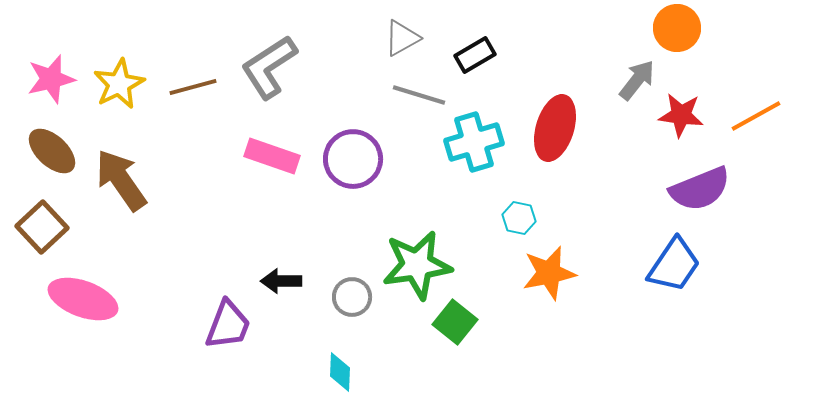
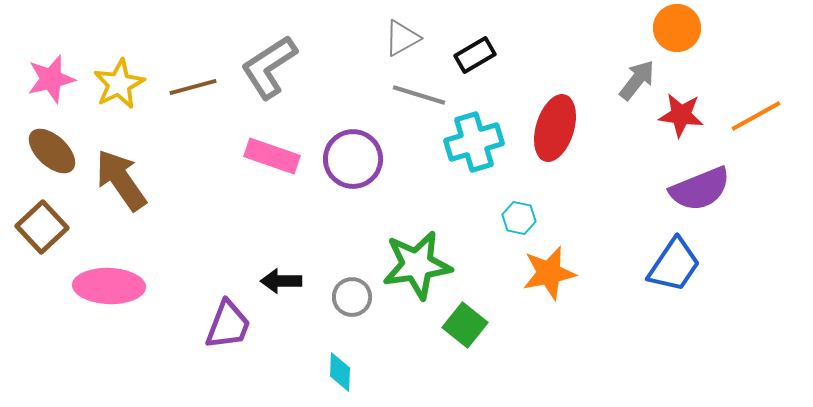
pink ellipse: moved 26 px right, 13 px up; rotated 18 degrees counterclockwise
green square: moved 10 px right, 3 px down
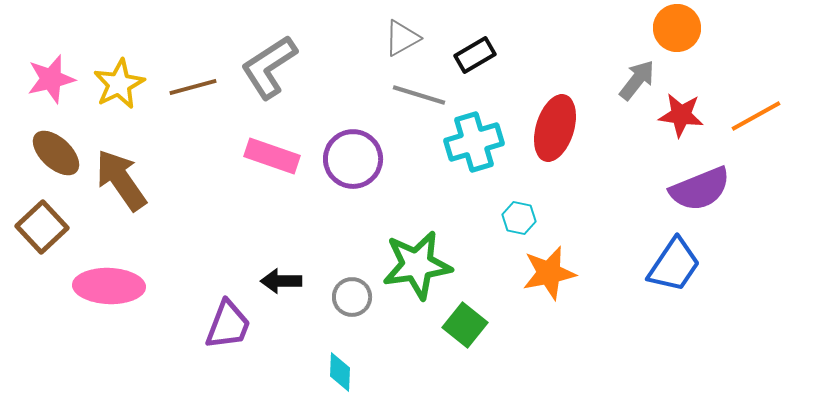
brown ellipse: moved 4 px right, 2 px down
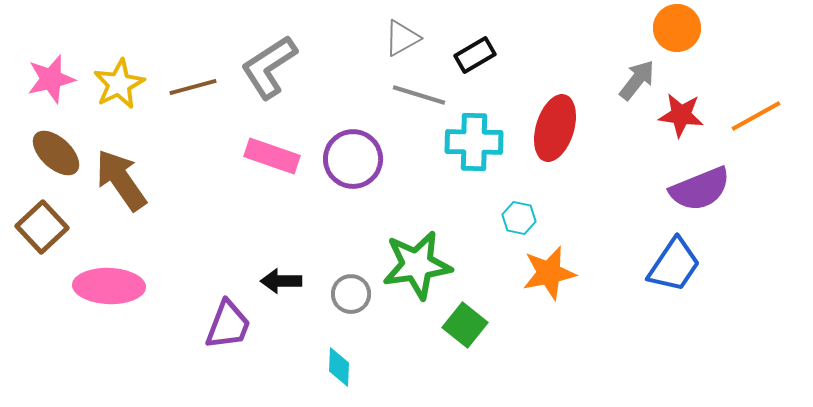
cyan cross: rotated 18 degrees clockwise
gray circle: moved 1 px left, 3 px up
cyan diamond: moved 1 px left, 5 px up
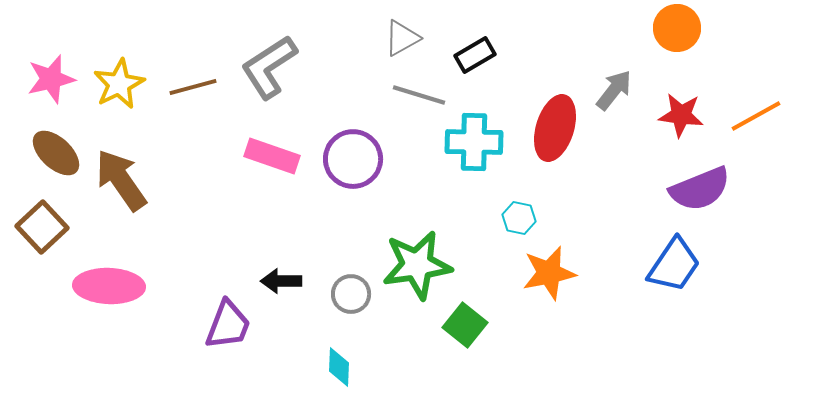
gray arrow: moved 23 px left, 10 px down
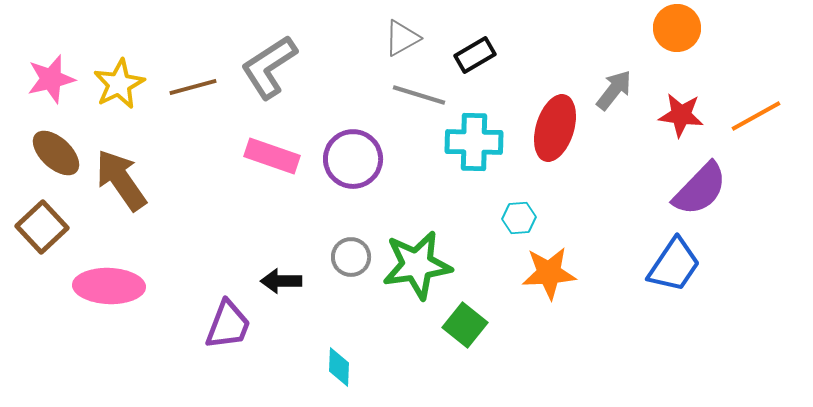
purple semicircle: rotated 24 degrees counterclockwise
cyan hexagon: rotated 16 degrees counterclockwise
orange star: rotated 8 degrees clockwise
gray circle: moved 37 px up
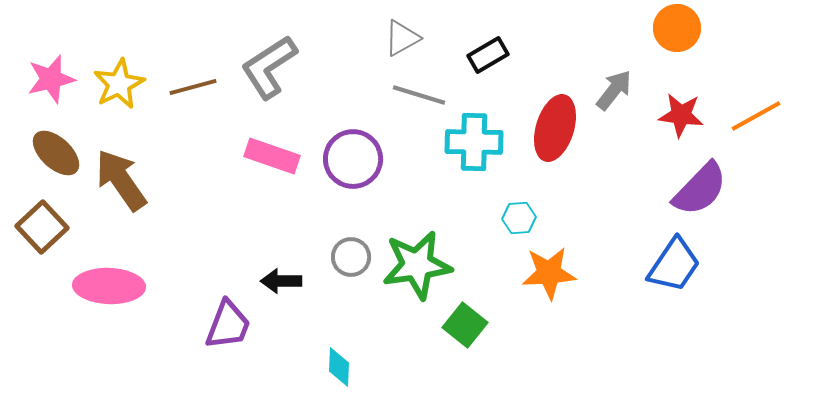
black rectangle: moved 13 px right
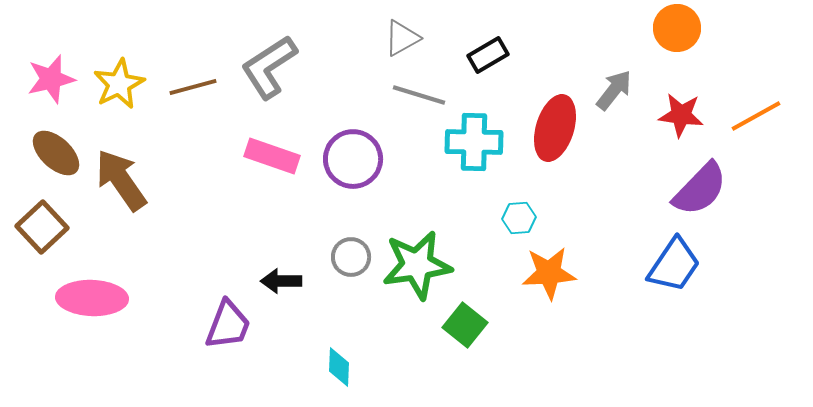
pink ellipse: moved 17 px left, 12 px down
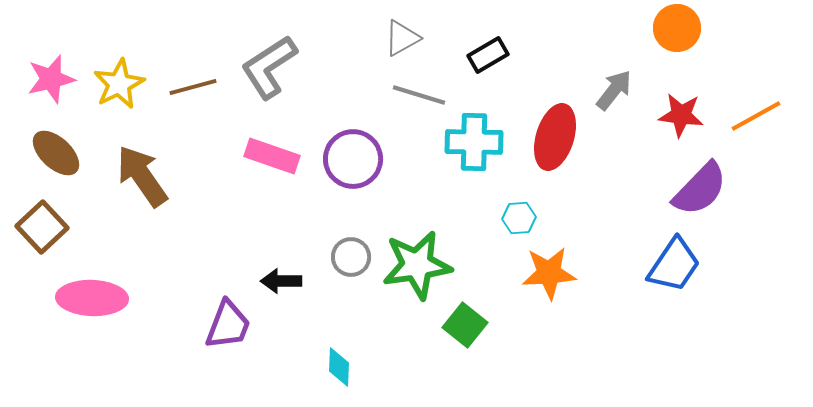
red ellipse: moved 9 px down
brown arrow: moved 21 px right, 4 px up
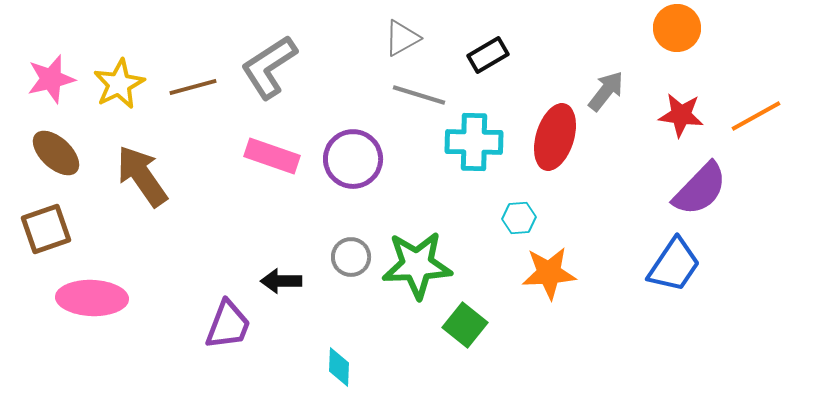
gray arrow: moved 8 px left, 1 px down
brown square: moved 4 px right, 2 px down; rotated 24 degrees clockwise
green star: rotated 6 degrees clockwise
